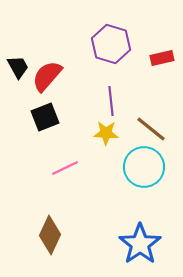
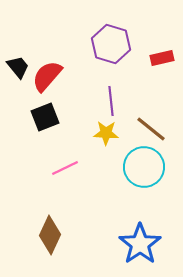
black trapezoid: rotated 10 degrees counterclockwise
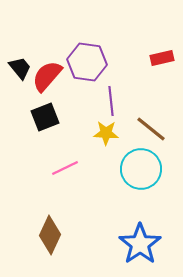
purple hexagon: moved 24 px left, 18 px down; rotated 9 degrees counterclockwise
black trapezoid: moved 2 px right, 1 px down
cyan circle: moved 3 px left, 2 px down
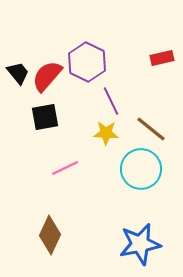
purple hexagon: rotated 18 degrees clockwise
black trapezoid: moved 2 px left, 5 px down
purple line: rotated 20 degrees counterclockwise
black square: rotated 12 degrees clockwise
blue star: rotated 24 degrees clockwise
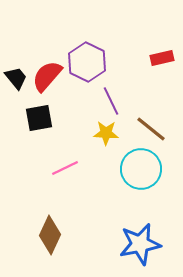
black trapezoid: moved 2 px left, 5 px down
black square: moved 6 px left, 1 px down
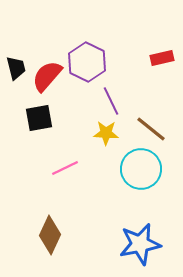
black trapezoid: moved 10 px up; rotated 25 degrees clockwise
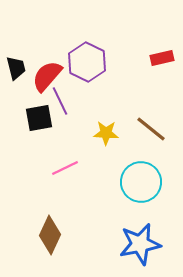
purple line: moved 51 px left
cyan circle: moved 13 px down
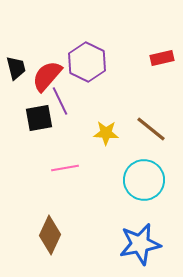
pink line: rotated 16 degrees clockwise
cyan circle: moved 3 px right, 2 px up
